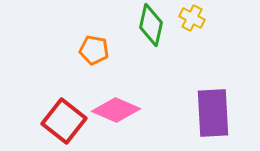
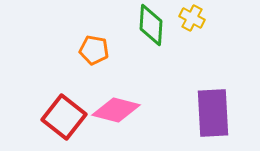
green diamond: rotated 9 degrees counterclockwise
pink diamond: rotated 9 degrees counterclockwise
red square: moved 4 px up
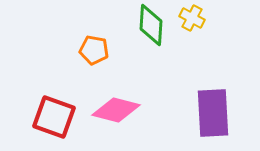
red square: moved 10 px left; rotated 18 degrees counterclockwise
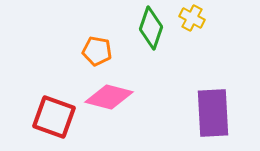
green diamond: moved 3 px down; rotated 15 degrees clockwise
orange pentagon: moved 3 px right, 1 px down
pink diamond: moved 7 px left, 13 px up
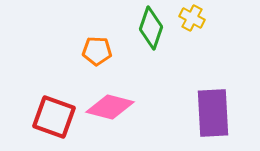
orange pentagon: rotated 8 degrees counterclockwise
pink diamond: moved 1 px right, 10 px down
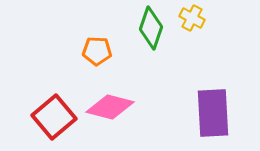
red square: rotated 30 degrees clockwise
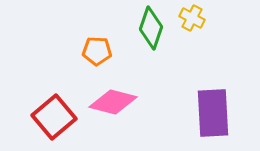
pink diamond: moved 3 px right, 5 px up
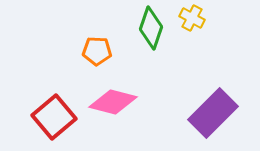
purple rectangle: rotated 48 degrees clockwise
